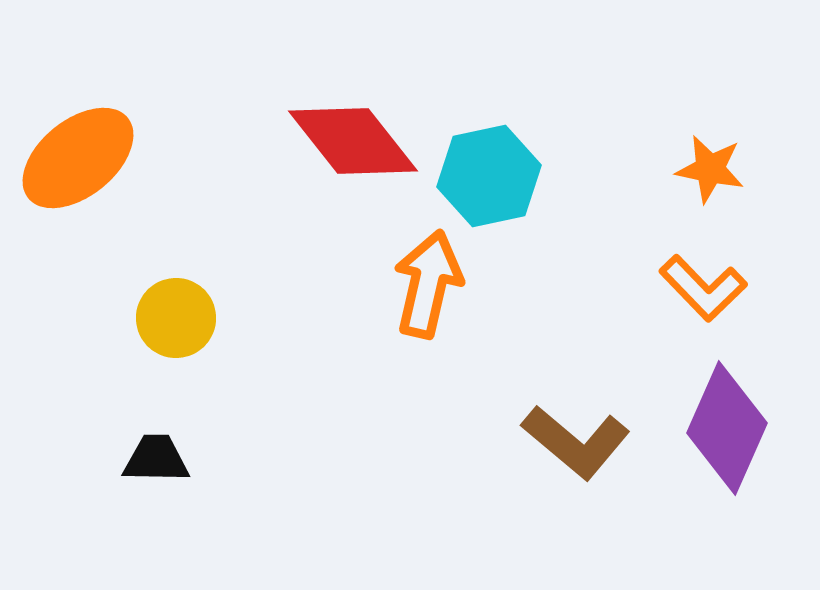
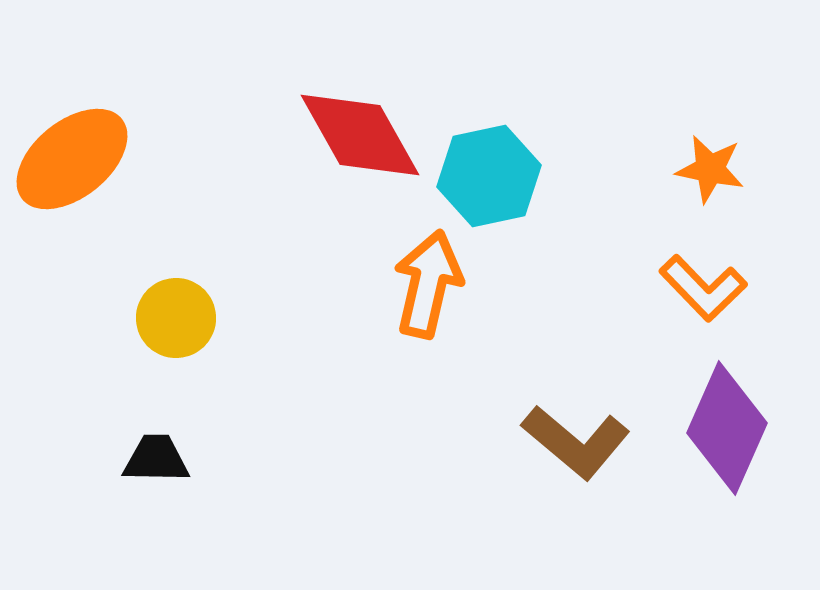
red diamond: moved 7 px right, 6 px up; rotated 9 degrees clockwise
orange ellipse: moved 6 px left, 1 px down
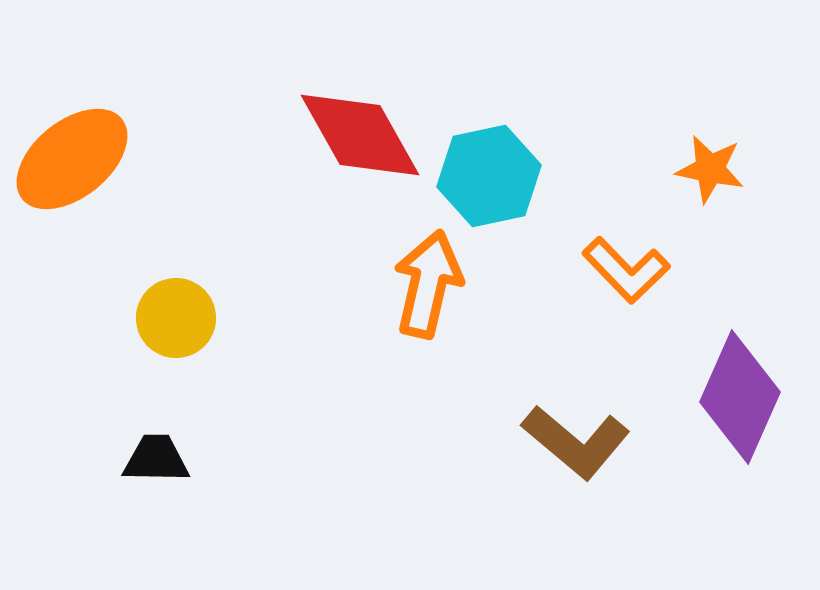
orange L-shape: moved 77 px left, 18 px up
purple diamond: moved 13 px right, 31 px up
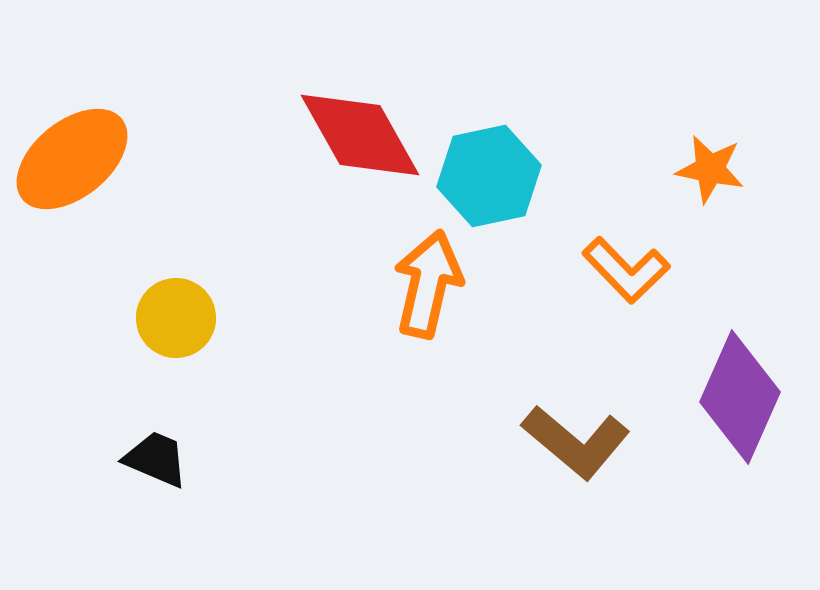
black trapezoid: rotated 22 degrees clockwise
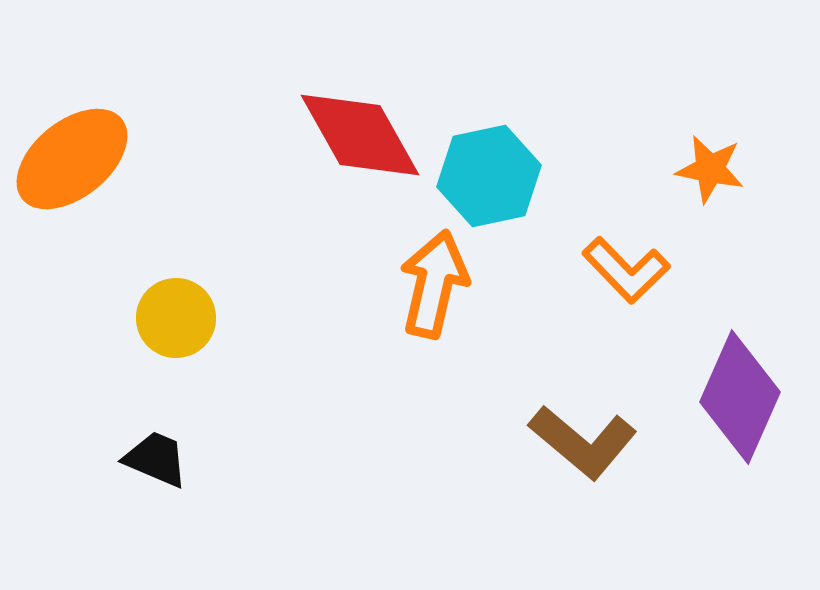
orange arrow: moved 6 px right
brown L-shape: moved 7 px right
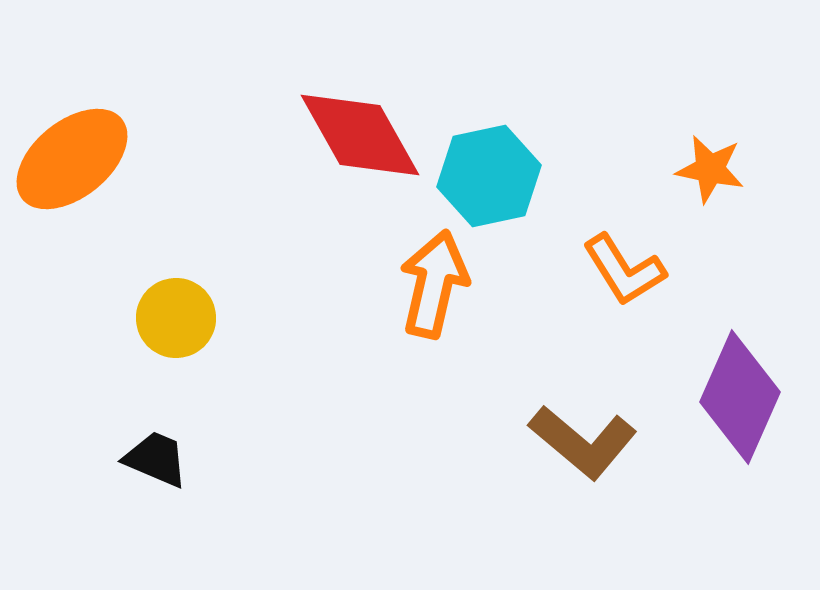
orange L-shape: moved 2 px left; rotated 12 degrees clockwise
